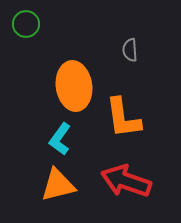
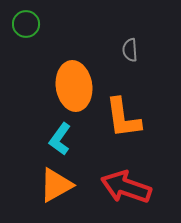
red arrow: moved 6 px down
orange triangle: moved 2 px left; rotated 15 degrees counterclockwise
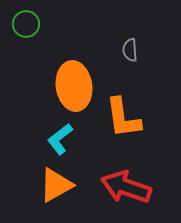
cyan L-shape: rotated 16 degrees clockwise
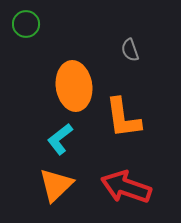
gray semicircle: rotated 15 degrees counterclockwise
orange triangle: rotated 15 degrees counterclockwise
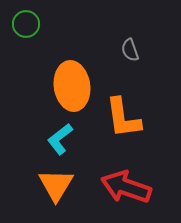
orange ellipse: moved 2 px left
orange triangle: rotated 15 degrees counterclockwise
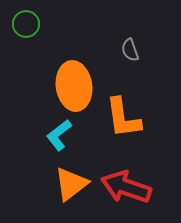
orange ellipse: moved 2 px right
cyan L-shape: moved 1 px left, 4 px up
orange triangle: moved 15 px right, 1 px up; rotated 21 degrees clockwise
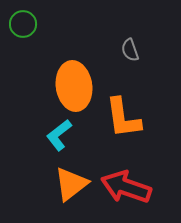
green circle: moved 3 px left
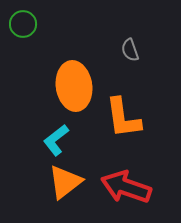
cyan L-shape: moved 3 px left, 5 px down
orange triangle: moved 6 px left, 2 px up
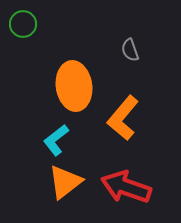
orange L-shape: rotated 48 degrees clockwise
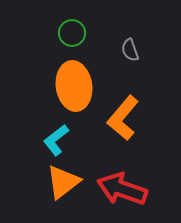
green circle: moved 49 px right, 9 px down
orange triangle: moved 2 px left
red arrow: moved 4 px left, 2 px down
